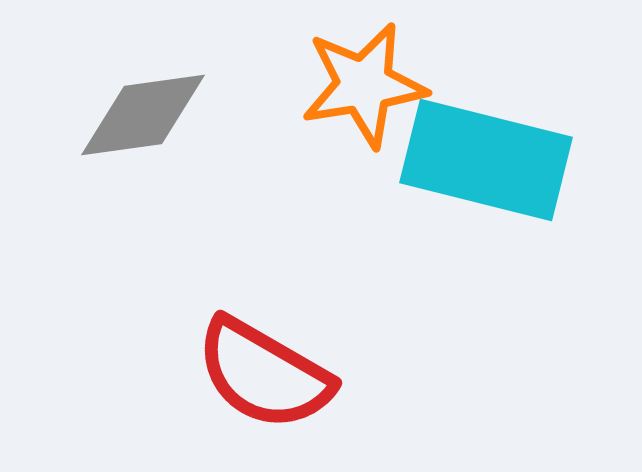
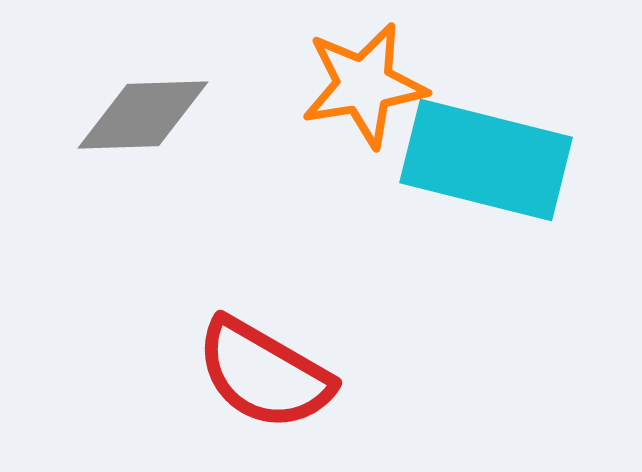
gray diamond: rotated 6 degrees clockwise
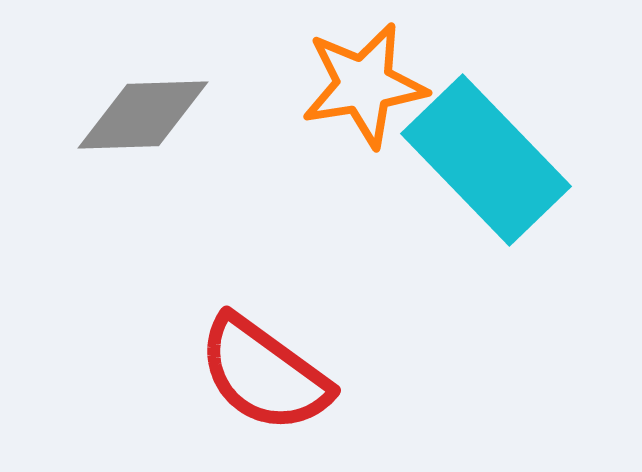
cyan rectangle: rotated 32 degrees clockwise
red semicircle: rotated 6 degrees clockwise
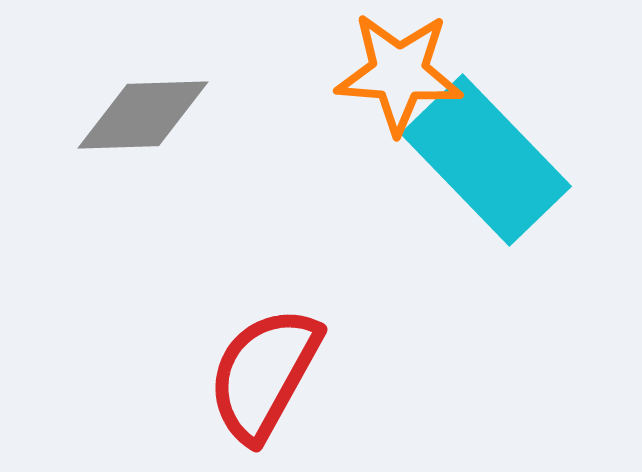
orange star: moved 35 px right, 12 px up; rotated 13 degrees clockwise
red semicircle: rotated 83 degrees clockwise
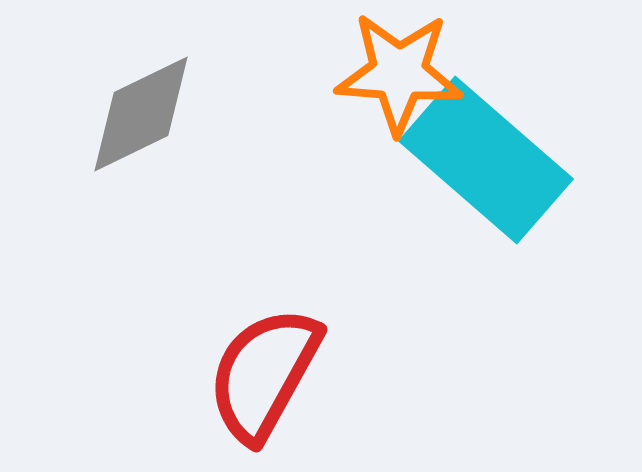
gray diamond: moved 2 px left, 1 px up; rotated 24 degrees counterclockwise
cyan rectangle: rotated 5 degrees counterclockwise
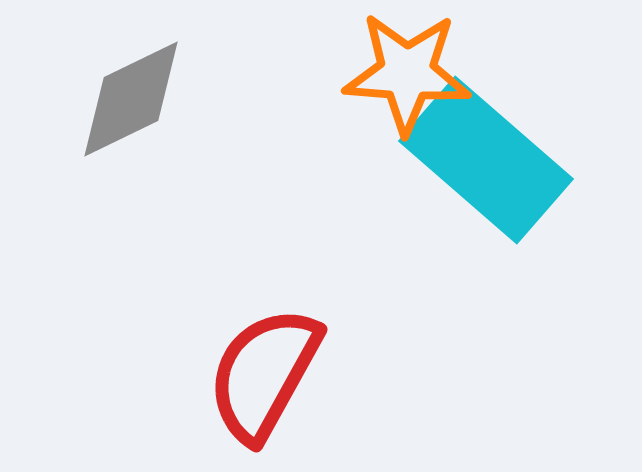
orange star: moved 8 px right
gray diamond: moved 10 px left, 15 px up
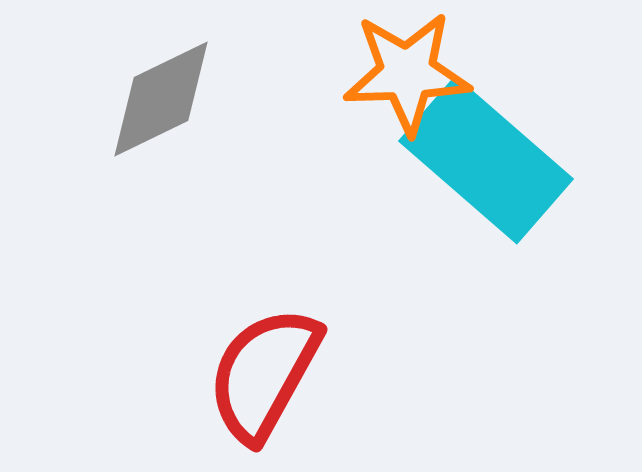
orange star: rotated 6 degrees counterclockwise
gray diamond: moved 30 px right
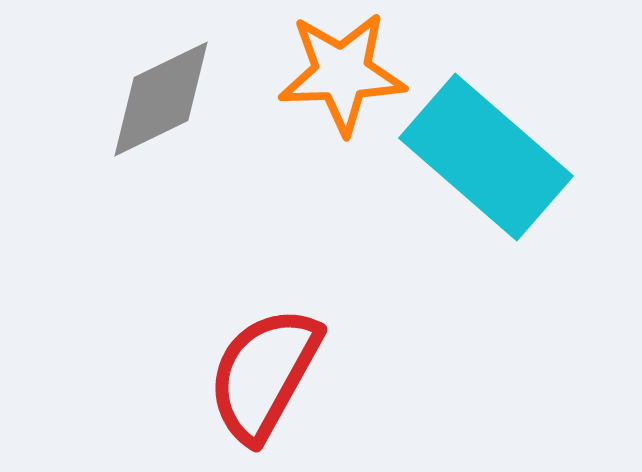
orange star: moved 65 px left
cyan rectangle: moved 3 px up
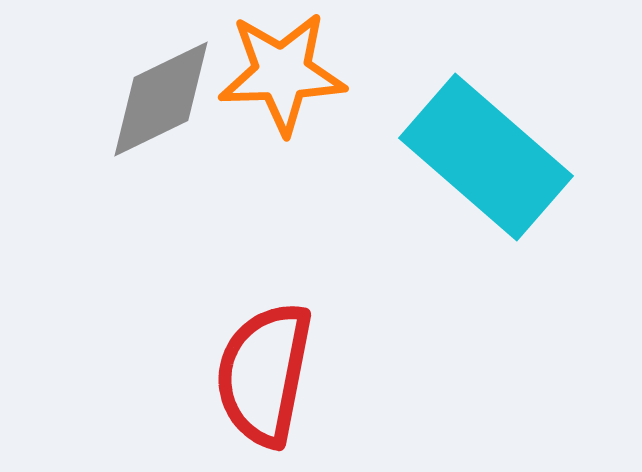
orange star: moved 60 px left
red semicircle: rotated 18 degrees counterclockwise
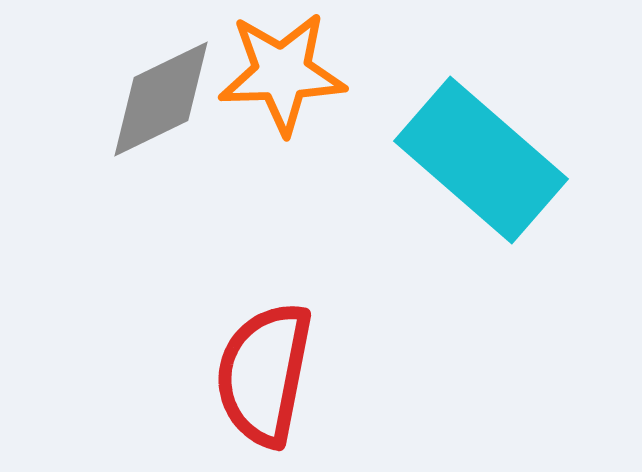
cyan rectangle: moved 5 px left, 3 px down
